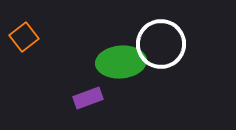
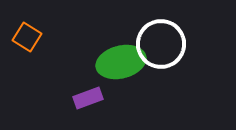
orange square: moved 3 px right; rotated 20 degrees counterclockwise
green ellipse: rotated 9 degrees counterclockwise
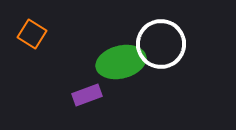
orange square: moved 5 px right, 3 px up
purple rectangle: moved 1 px left, 3 px up
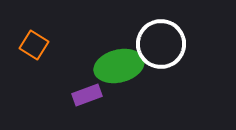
orange square: moved 2 px right, 11 px down
green ellipse: moved 2 px left, 4 px down
